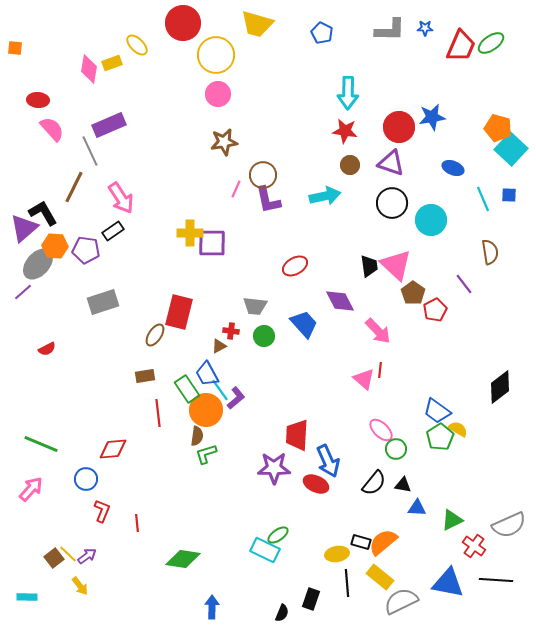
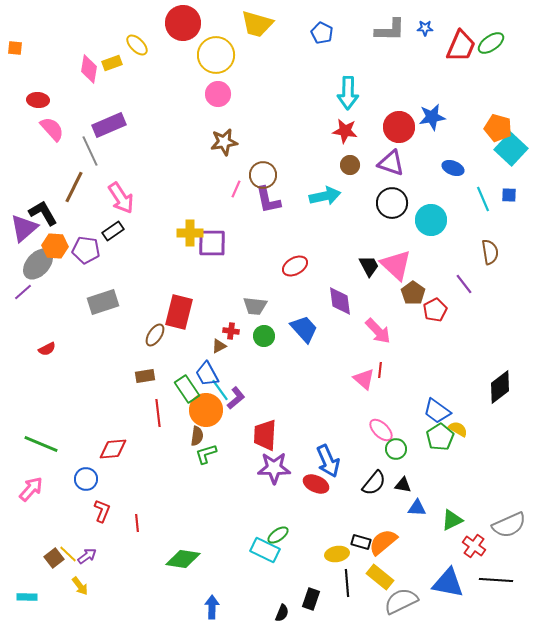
black trapezoid at (369, 266): rotated 20 degrees counterclockwise
purple diamond at (340, 301): rotated 20 degrees clockwise
blue trapezoid at (304, 324): moved 5 px down
red trapezoid at (297, 435): moved 32 px left
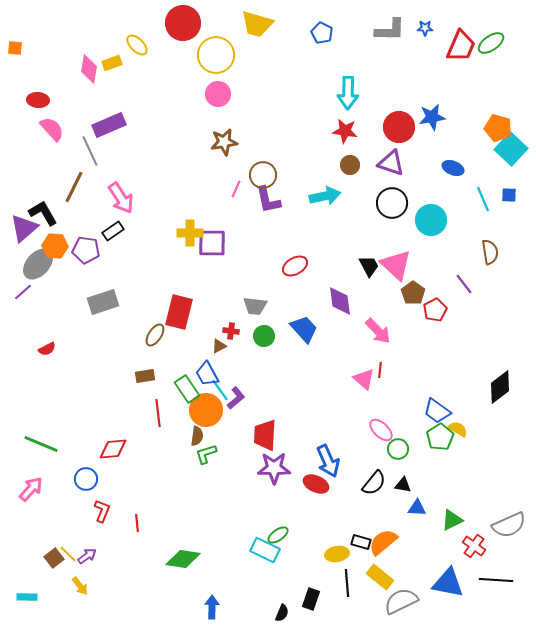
green circle at (396, 449): moved 2 px right
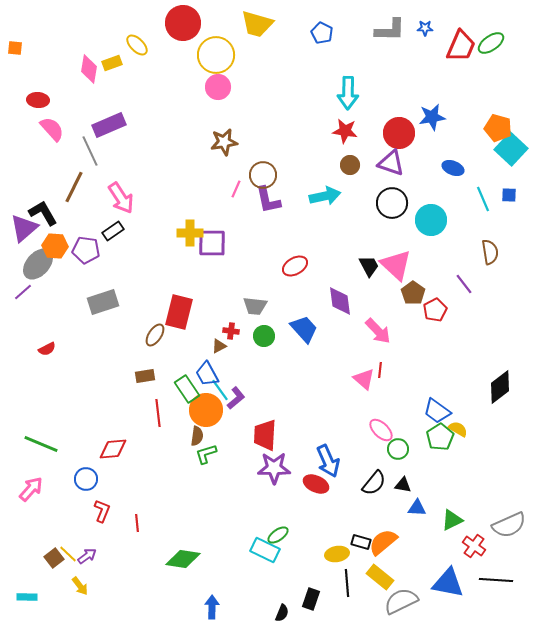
pink circle at (218, 94): moved 7 px up
red circle at (399, 127): moved 6 px down
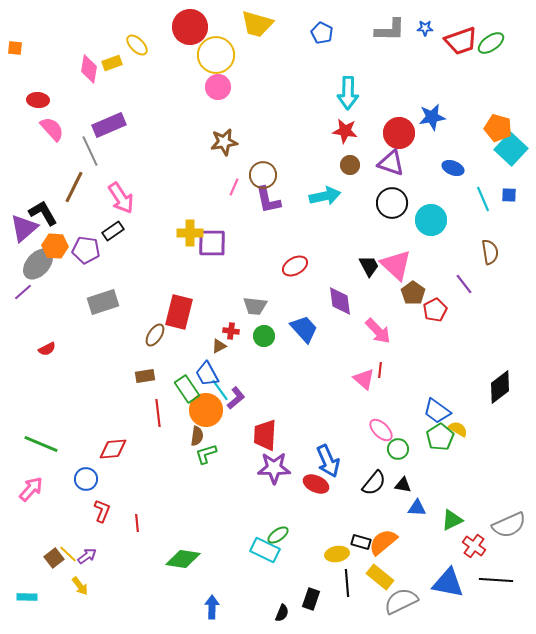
red circle at (183, 23): moved 7 px right, 4 px down
red trapezoid at (461, 46): moved 5 px up; rotated 48 degrees clockwise
pink line at (236, 189): moved 2 px left, 2 px up
